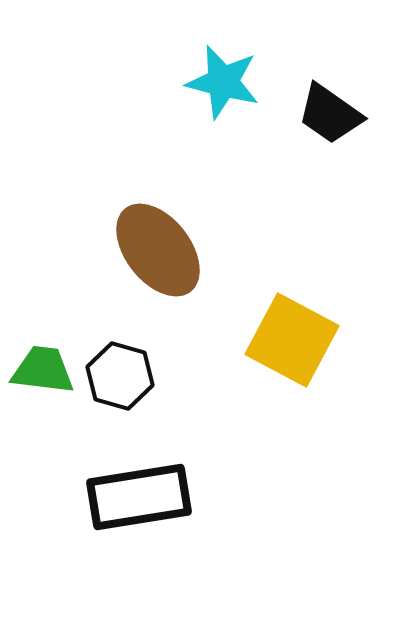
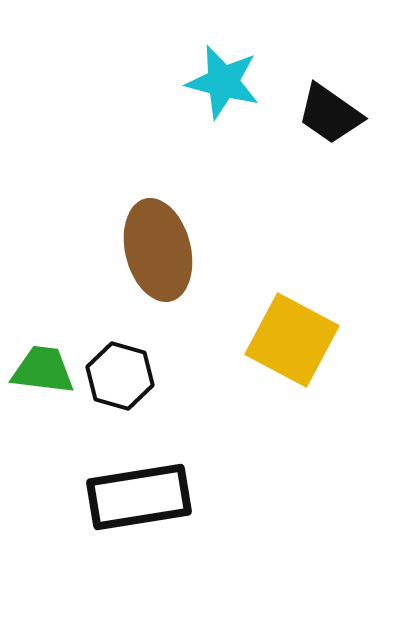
brown ellipse: rotated 24 degrees clockwise
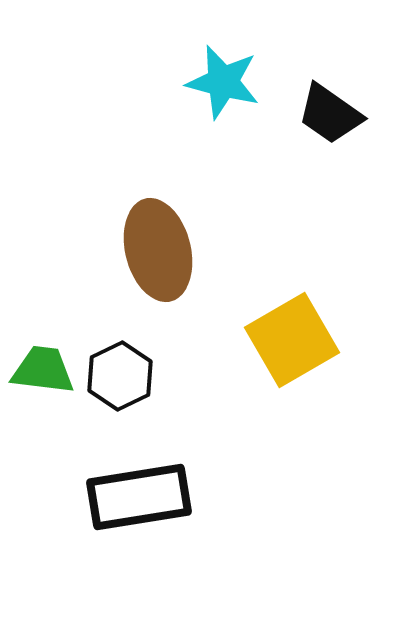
yellow square: rotated 32 degrees clockwise
black hexagon: rotated 18 degrees clockwise
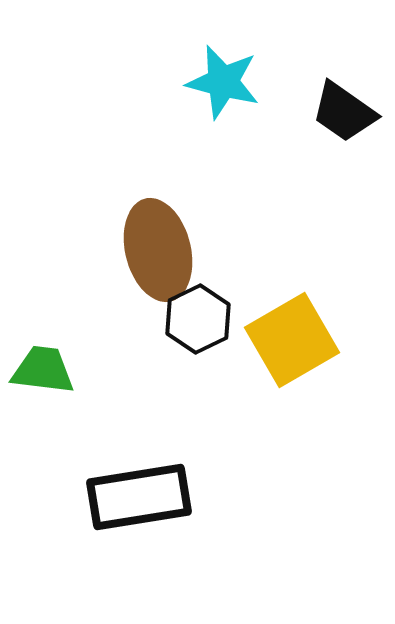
black trapezoid: moved 14 px right, 2 px up
black hexagon: moved 78 px right, 57 px up
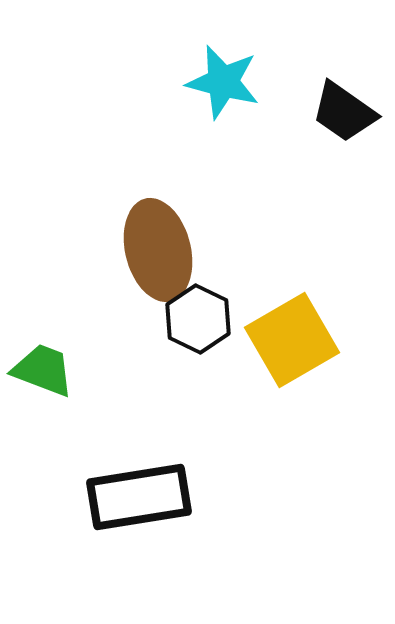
black hexagon: rotated 8 degrees counterclockwise
green trapezoid: rotated 14 degrees clockwise
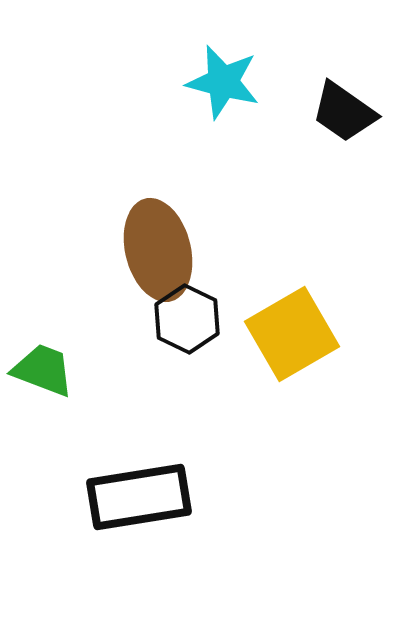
black hexagon: moved 11 px left
yellow square: moved 6 px up
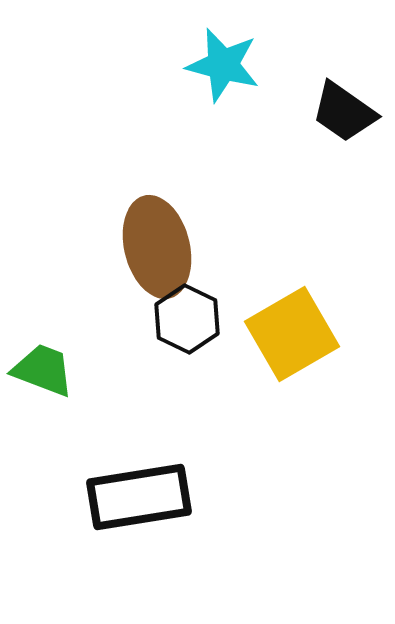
cyan star: moved 17 px up
brown ellipse: moved 1 px left, 3 px up
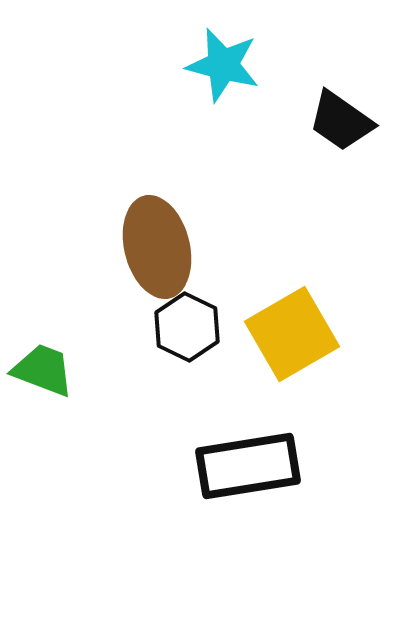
black trapezoid: moved 3 px left, 9 px down
black hexagon: moved 8 px down
black rectangle: moved 109 px right, 31 px up
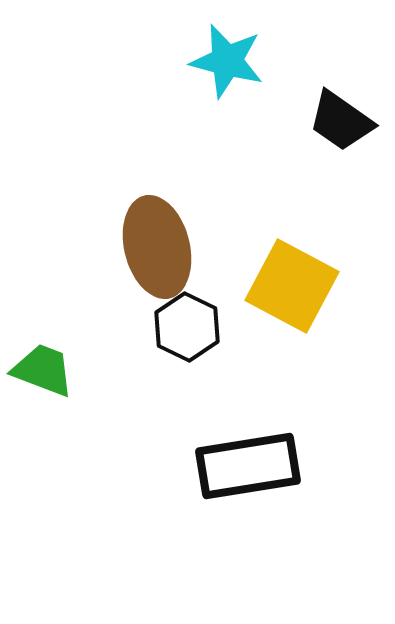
cyan star: moved 4 px right, 4 px up
yellow square: moved 48 px up; rotated 32 degrees counterclockwise
